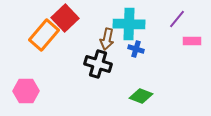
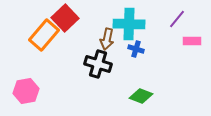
pink hexagon: rotated 10 degrees counterclockwise
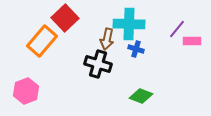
purple line: moved 10 px down
orange rectangle: moved 2 px left, 6 px down
pink hexagon: rotated 10 degrees counterclockwise
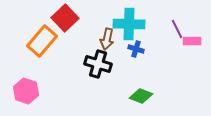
purple line: rotated 66 degrees counterclockwise
pink hexagon: rotated 20 degrees counterclockwise
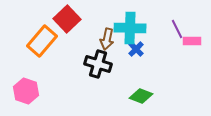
red square: moved 2 px right, 1 px down
cyan cross: moved 1 px right, 4 px down
blue cross: rotated 28 degrees clockwise
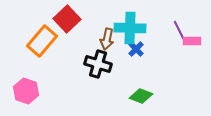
purple line: moved 2 px right, 1 px down
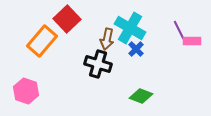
cyan cross: rotated 28 degrees clockwise
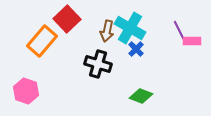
brown arrow: moved 8 px up
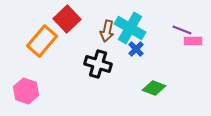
purple line: moved 3 px right; rotated 42 degrees counterclockwise
pink rectangle: moved 1 px right
green diamond: moved 13 px right, 8 px up
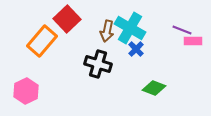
pink hexagon: rotated 15 degrees clockwise
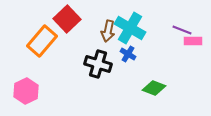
brown arrow: moved 1 px right
blue cross: moved 8 px left, 5 px down; rotated 14 degrees counterclockwise
